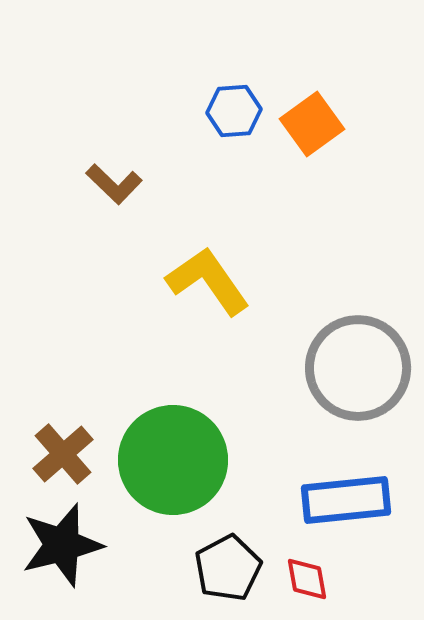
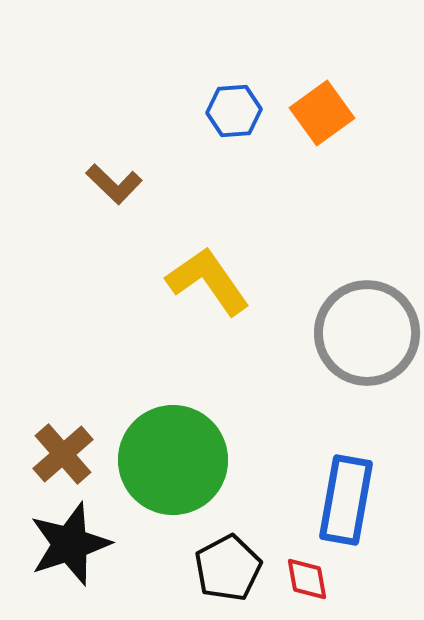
orange square: moved 10 px right, 11 px up
gray circle: moved 9 px right, 35 px up
blue rectangle: rotated 74 degrees counterclockwise
black star: moved 8 px right, 1 px up; rotated 4 degrees counterclockwise
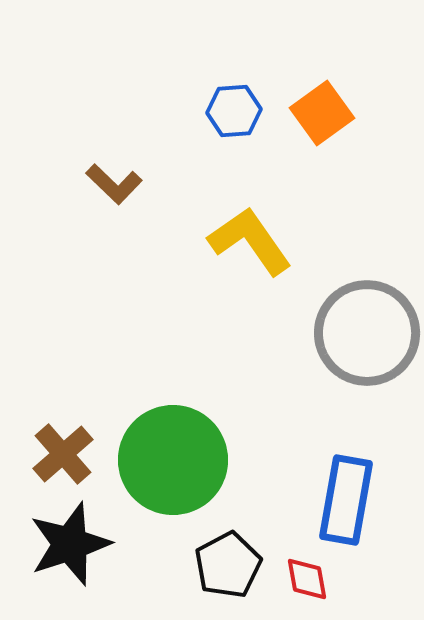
yellow L-shape: moved 42 px right, 40 px up
black pentagon: moved 3 px up
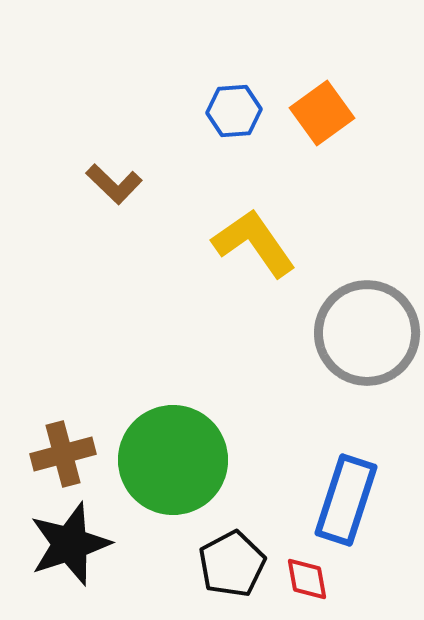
yellow L-shape: moved 4 px right, 2 px down
brown cross: rotated 26 degrees clockwise
blue rectangle: rotated 8 degrees clockwise
black pentagon: moved 4 px right, 1 px up
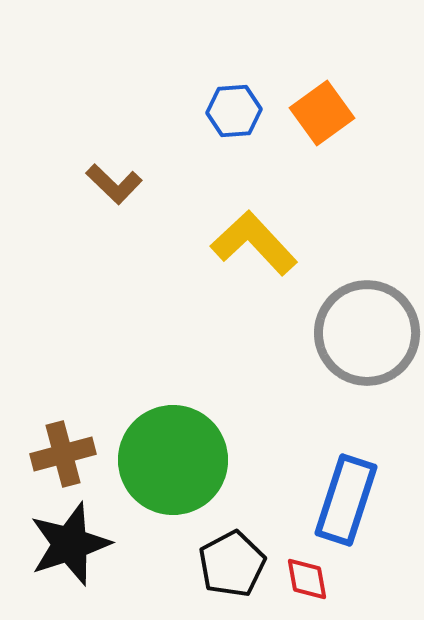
yellow L-shape: rotated 8 degrees counterclockwise
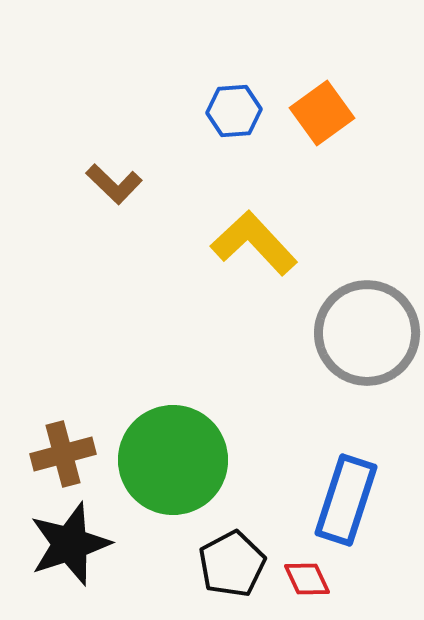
red diamond: rotated 15 degrees counterclockwise
